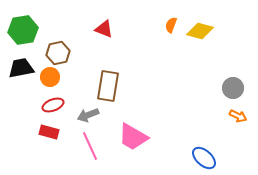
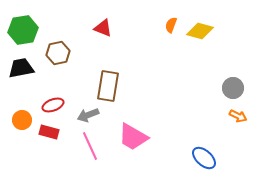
red triangle: moved 1 px left, 1 px up
orange circle: moved 28 px left, 43 px down
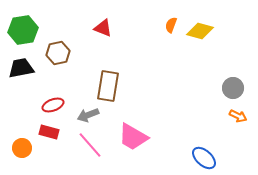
orange circle: moved 28 px down
pink line: moved 1 px up; rotated 16 degrees counterclockwise
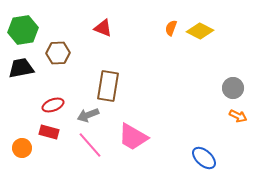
orange semicircle: moved 3 px down
yellow diamond: rotated 12 degrees clockwise
brown hexagon: rotated 10 degrees clockwise
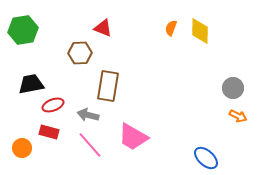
yellow diamond: rotated 64 degrees clockwise
brown hexagon: moved 22 px right
black trapezoid: moved 10 px right, 16 px down
gray arrow: rotated 35 degrees clockwise
blue ellipse: moved 2 px right
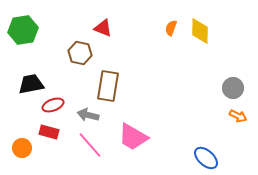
brown hexagon: rotated 15 degrees clockwise
